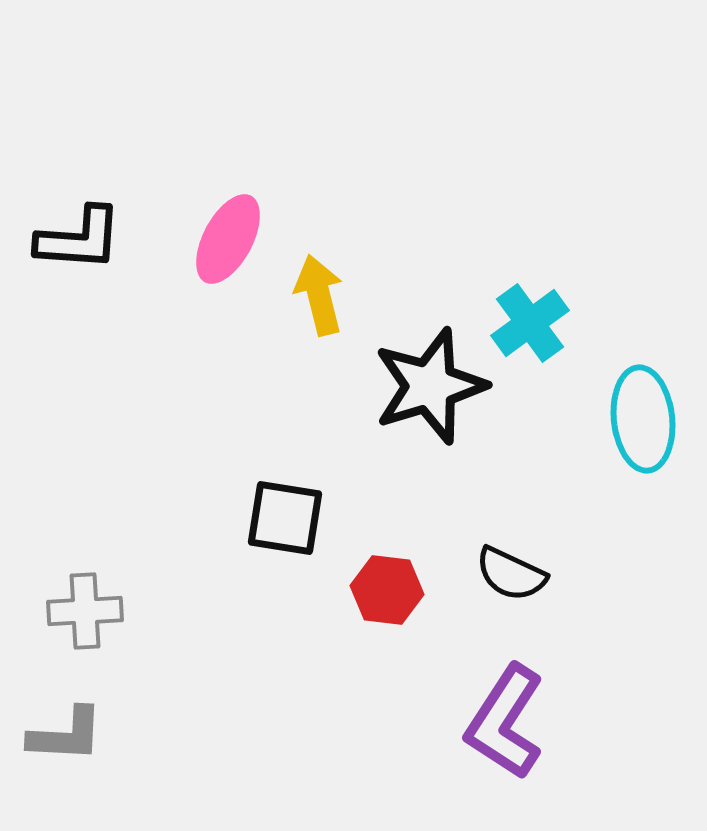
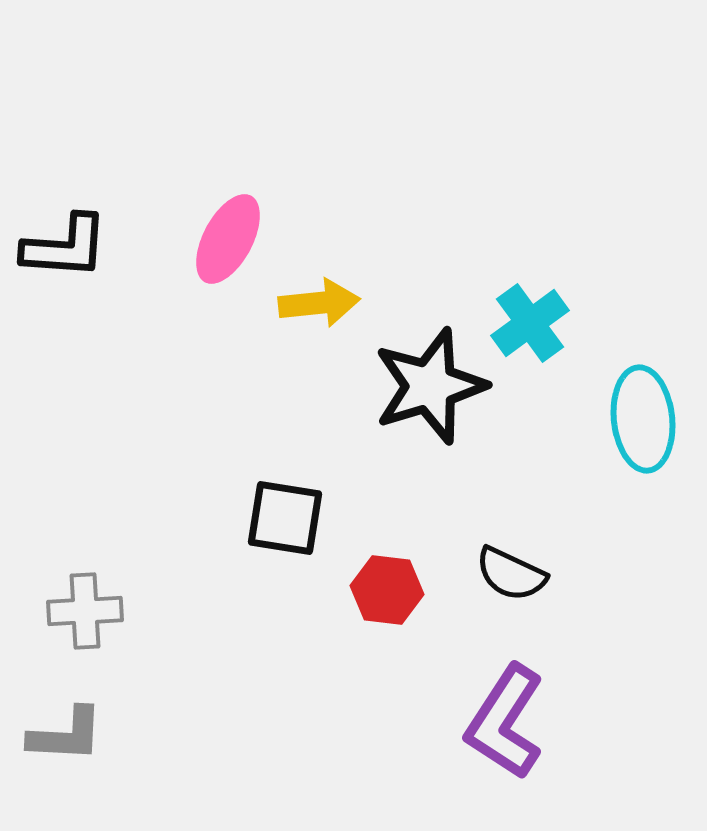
black L-shape: moved 14 px left, 8 px down
yellow arrow: moved 8 px down; rotated 98 degrees clockwise
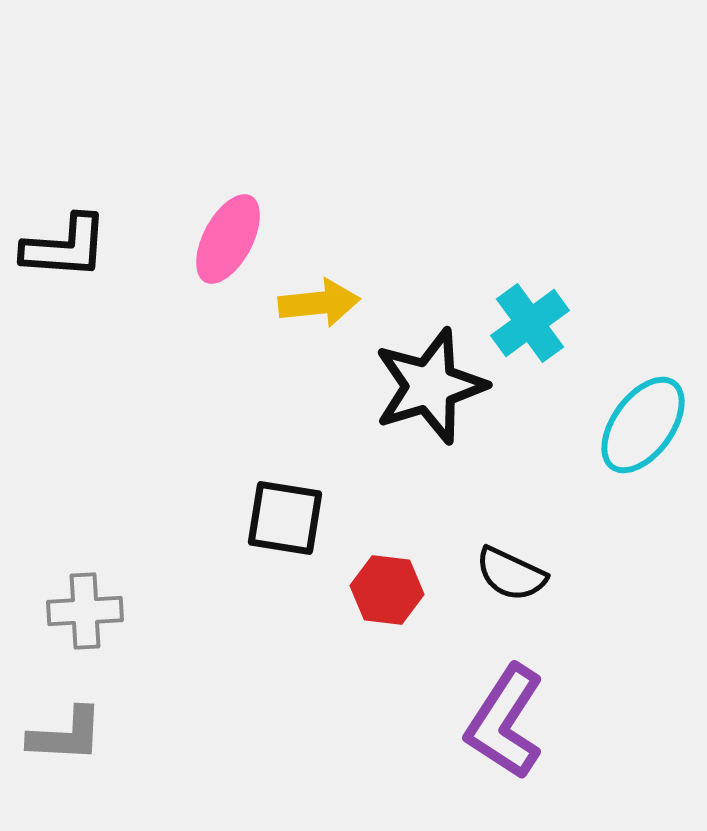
cyan ellipse: moved 6 px down; rotated 42 degrees clockwise
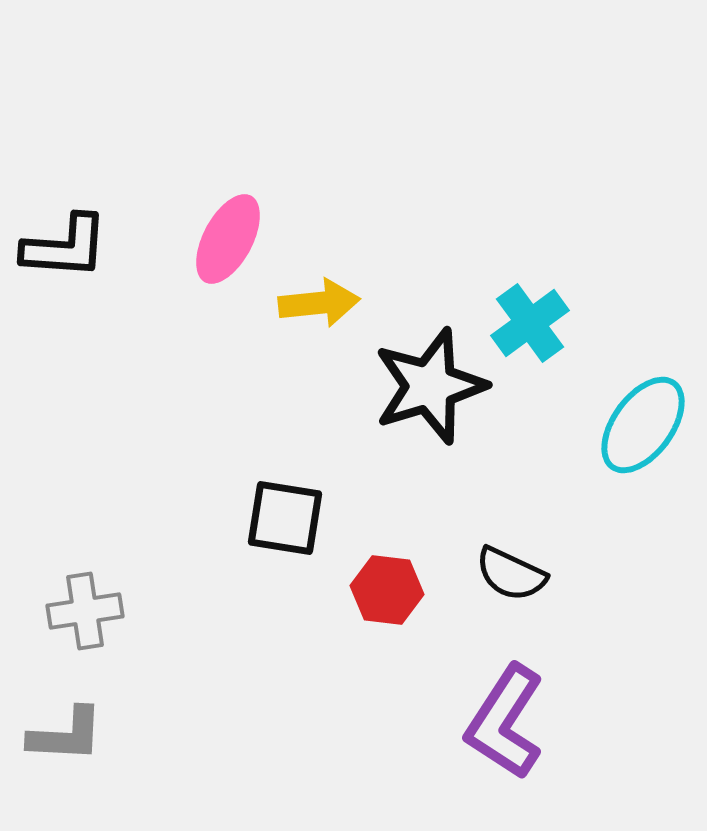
gray cross: rotated 6 degrees counterclockwise
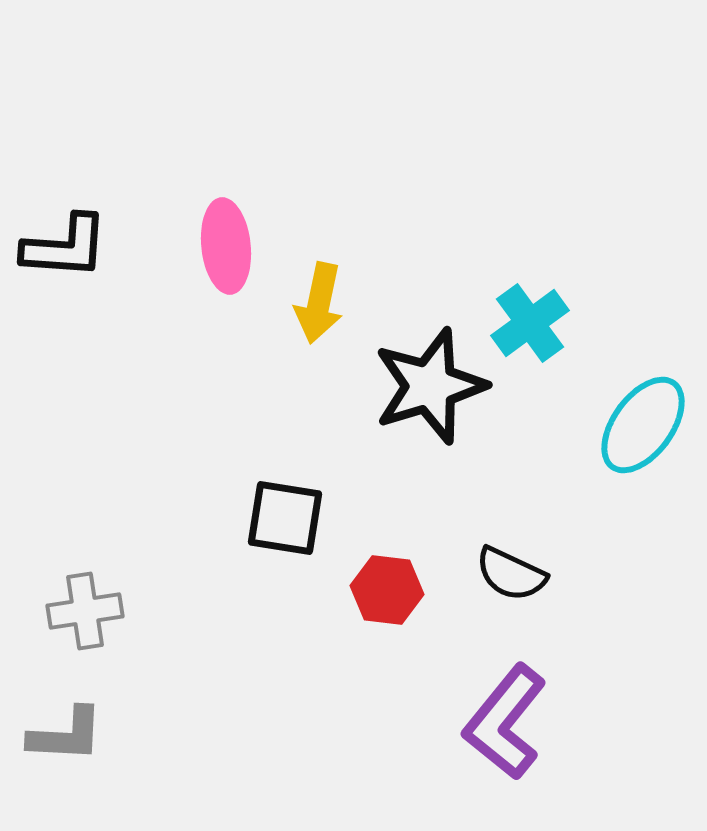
pink ellipse: moved 2 px left, 7 px down; rotated 34 degrees counterclockwise
yellow arrow: rotated 108 degrees clockwise
purple L-shape: rotated 6 degrees clockwise
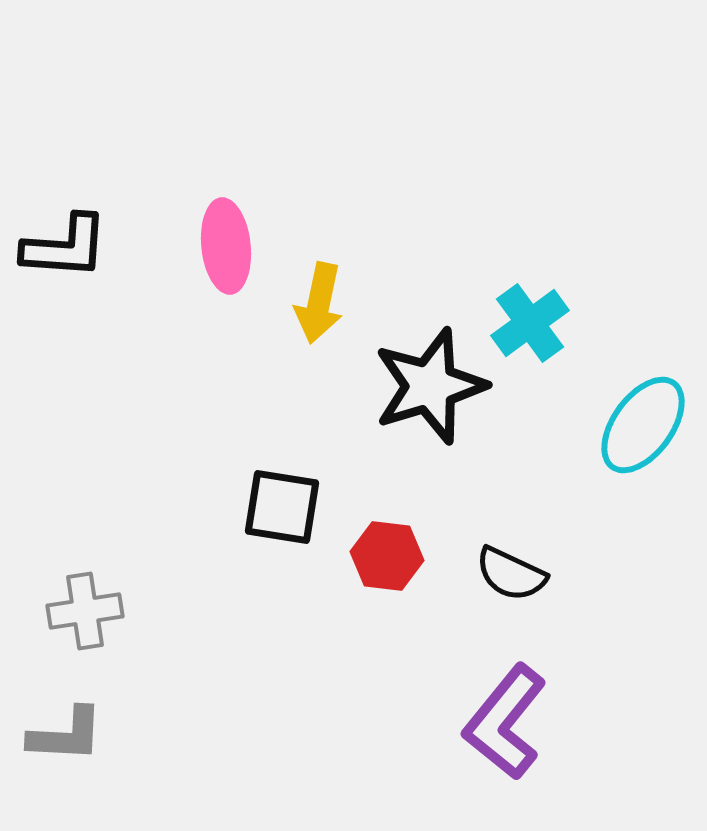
black square: moved 3 px left, 11 px up
red hexagon: moved 34 px up
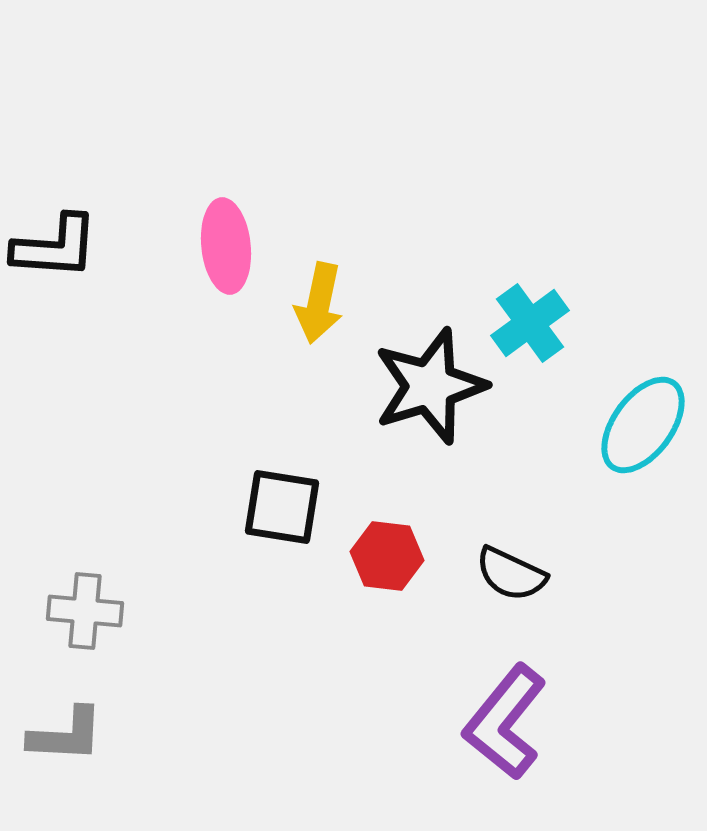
black L-shape: moved 10 px left
gray cross: rotated 14 degrees clockwise
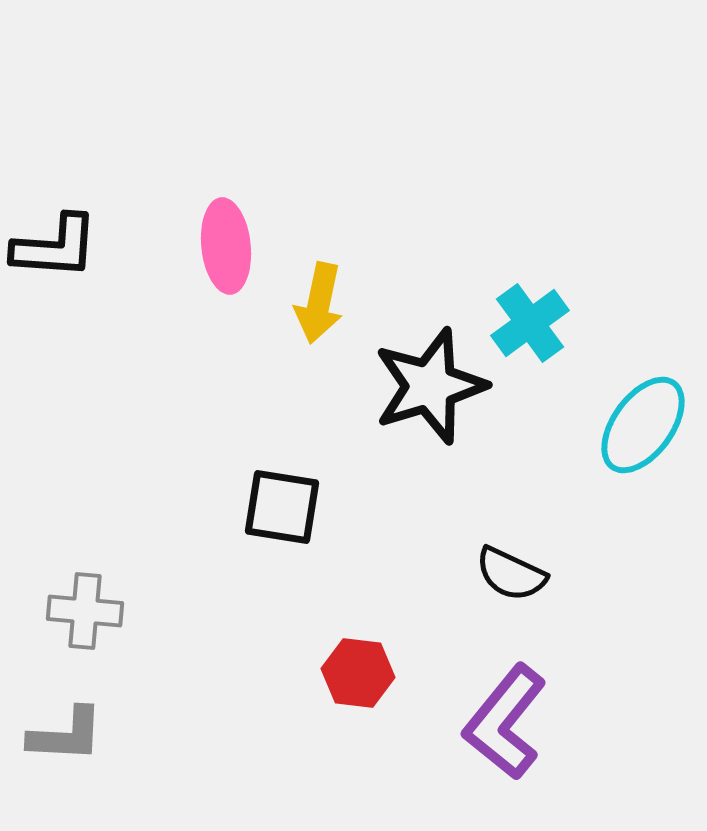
red hexagon: moved 29 px left, 117 px down
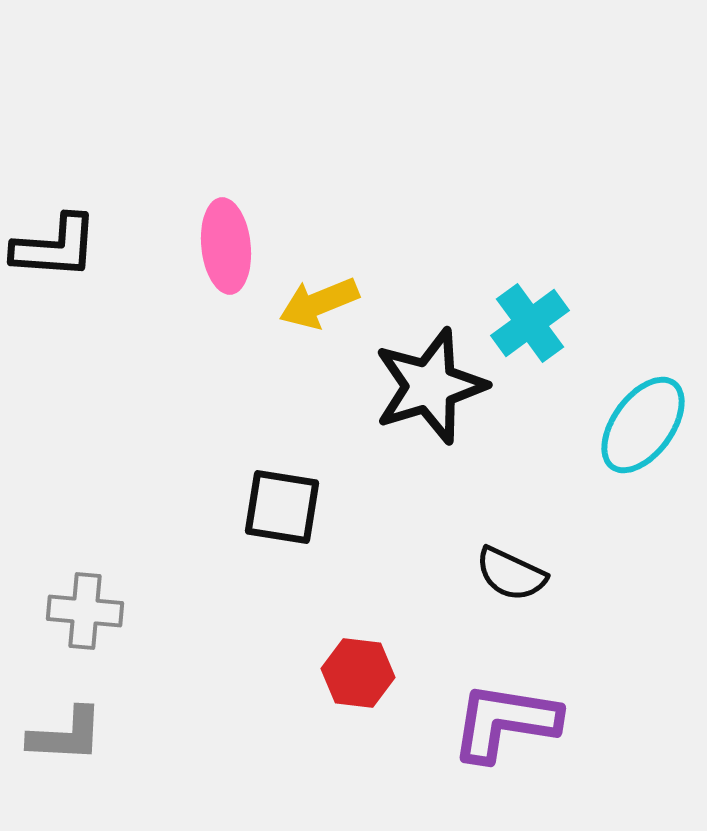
yellow arrow: rotated 56 degrees clockwise
purple L-shape: rotated 60 degrees clockwise
